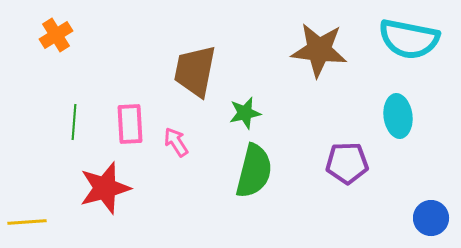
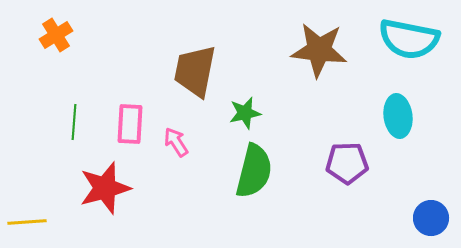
pink rectangle: rotated 6 degrees clockwise
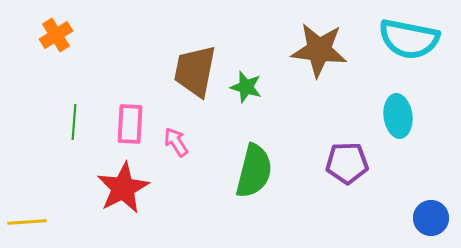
green star: moved 1 px right, 26 px up; rotated 28 degrees clockwise
red star: moved 18 px right; rotated 12 degrees counterclockwise
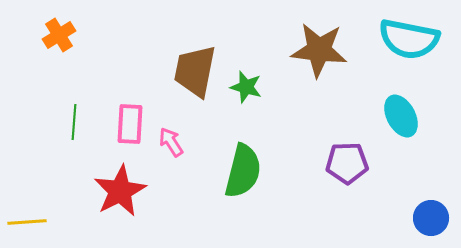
orange cross: moved 3 px right
cyan ellipse: moved 3 px right; rotated 21 degrees counterclockwise
pink arrow: moved 5 px left
green semicircle: moved 11 px left
red star: moved 3 px left, 3 px down
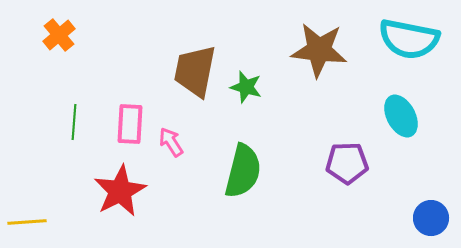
orange cross: rotated 8 degrees counterclockwise
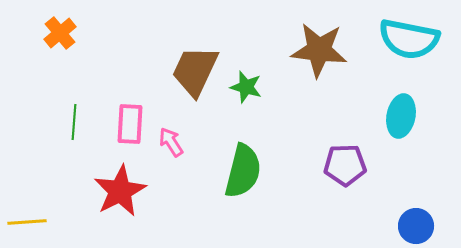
orange cross: moved 1 px right, 2 px up
brown trapezoid: rotated 14 degrees clockwise
cyan ellipse: rotated 39 degrees clockwise
purple pentagon: moved 2 px left, 2 px down
blue circle: moved 15 px left, 8 px down
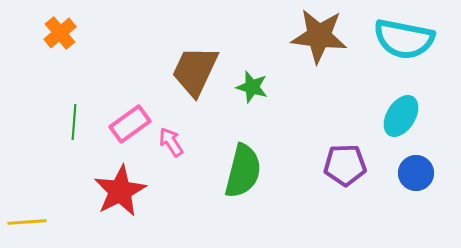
cyan semicircle: moved 5 px left
brown star: moved 14 px up
green star: moved 6 px right
cyan ellipse: rotated 21 degrees clockwise
pink rectangle: rotated 51 degrees clockwise
blue circle: moved 53 px up
